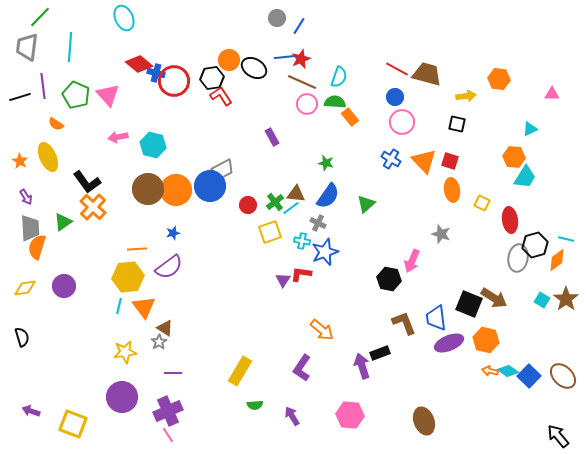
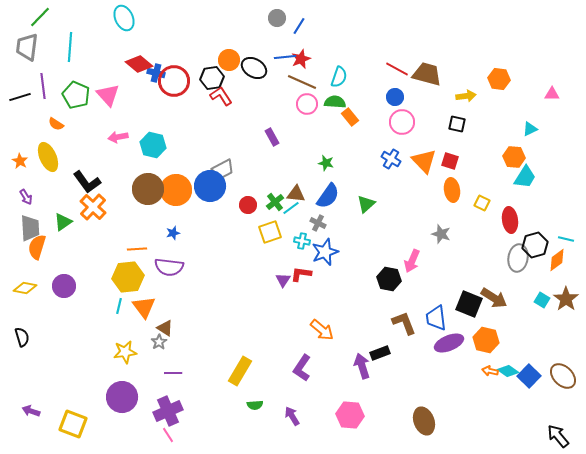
purple semicircle at (169, 267): rotated 44 degrees clockwise
yellow diamond at (25, 288): rotated 20 degrees clockwise
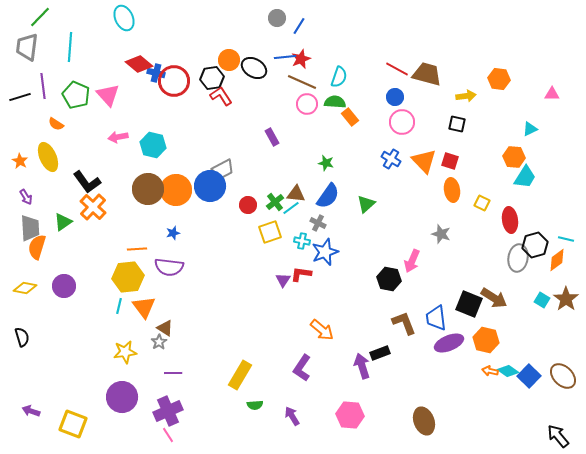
yellow rectangle at (240, 371): moved 4 px down
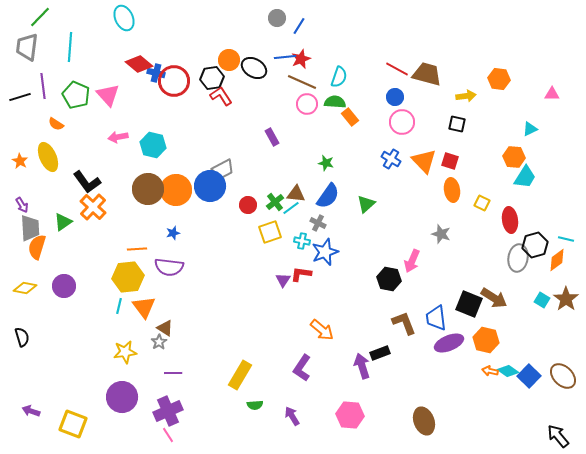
purple arrow at (26, 197): moved 4 px left, 8 px down
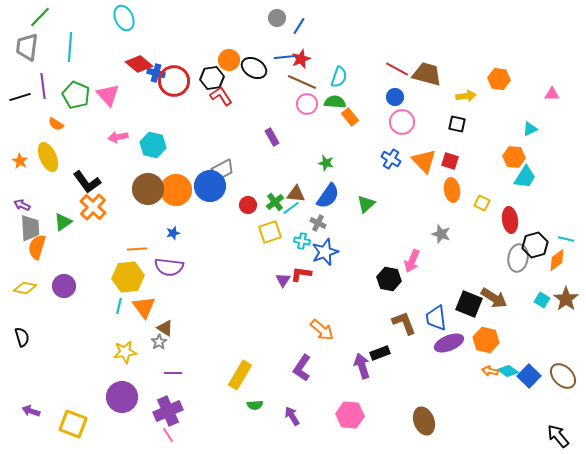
purple arrow at (22, 205): rotated 147 degrees clockwise
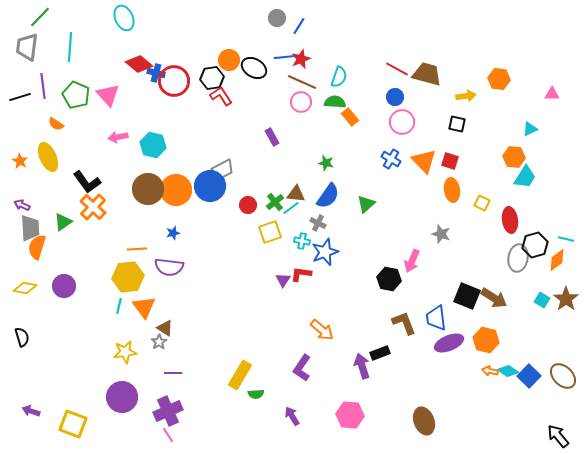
pink circle at (307, 104): moved 6 px left, 2 px up
black square at (469, 304): moved 2 px left, 8 px up
green semicircle at (255, 405): moved 1 px right, 11 px up
